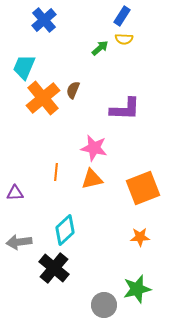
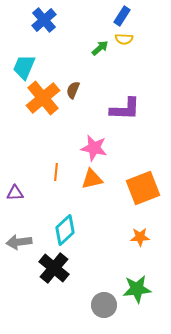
green star: rotated 8 degrees clockwise
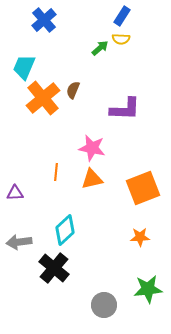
yellow semicircle: moved 3 px left
pink star: moved 2 px left
green star: moved 11 px right
